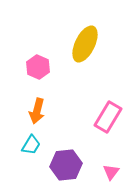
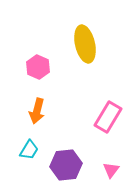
yellow ellipse: rotated 39 degrees counterclockwise
cyan trapezoid: moved 2 px left, 5 px down
pink triangle: moved 2 px up
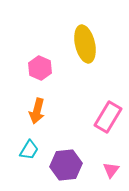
pink hexagon: moved 2 px right, 1 px down
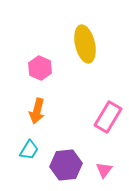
pink triangle: moved 7 px left
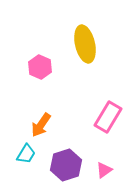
pink hexagon: moved 1 px up
orange arrow: moved 4 px right, 14 px down; rotated 20 degrees clockwise
cyan trapezoid: moved 3 px left, 4 px down
purple hexagon: rotated 12 degrees counterclockwise
pink triangle: rotated 18 degrees clockwise
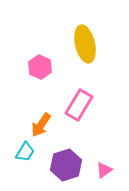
pink rectangle: moved 29 px left, 12 px up
cyan trapezoid: moved 1 px left, 2 px up
